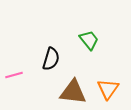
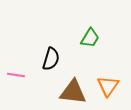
green trapezoid: moved 1 px right, 2 px up; rotated 70 degrees clockwise
pink line: moved 2 px right; rotated 24 degrees clockwise
orange triangle: moved 3 px up
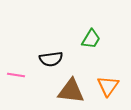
green trapezoid: moved 1 px right, 1 px down
black semicircle: rotated 65 degrees clockwise
brown triangle: moved 2 px left, 1 px up
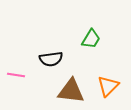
orange triangle: rotated 10 degrees clockwise
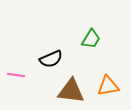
black semicircle: rotated 15 degrees counterclockwise
orange triangle: rotated 35 degrees clockwise
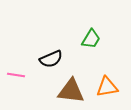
orange triangle: moved 1 px left, 1 px down
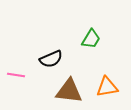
brown triangle: moved 2 px left
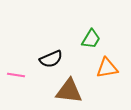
orange triangle: moved 19 px up
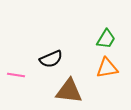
green trapezoid: moved 15 px right
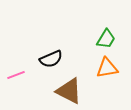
pink line: rotated 30 degrees counterclockwise
brown triangle: rotated 20 degrees clockwise
